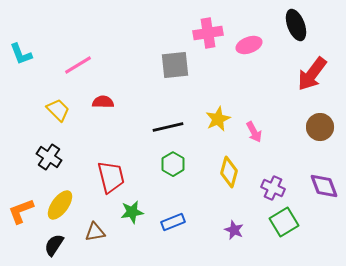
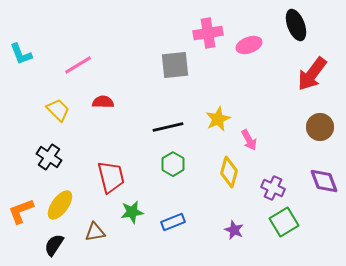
pink arrow: moved 5 px left, 8 px down
purple diamond: moved 5 px up
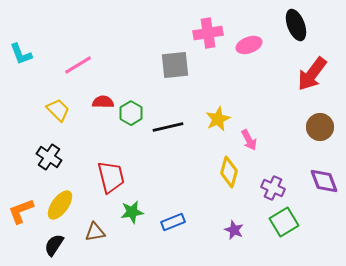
green hexagon: moved 42 px left, 51 px up
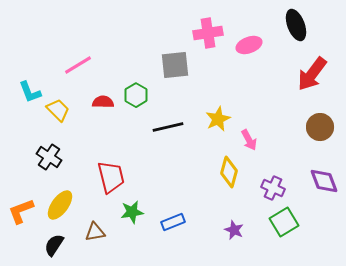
cyan L-shape: moved 9 px right, 38 px down
green hexagon: moved 5 px right, 18 px up
